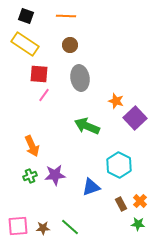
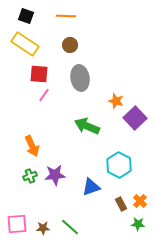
pink square: moved 1 px left, 2 px up
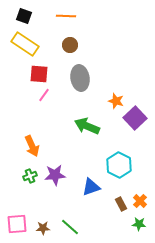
black square: moved 2 px left
green star: moved 1 px right
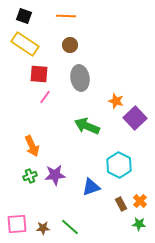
pink line: moved 1 px right, 2 px down
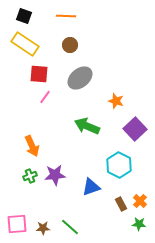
gray ellipse: rotated 60 degrees clockwise
purple square: moved 11 px down
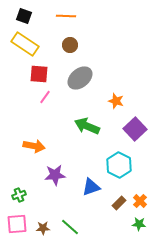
orange arrow: moved 2 px right; rotated 55 degrees counterclockwise
green cross: moved 11 px left, 19 px down
brown rectangle: moved 2 px left, 1 px up; rotated 72 degrees clockwise
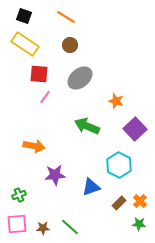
orange line: moved 1 px down; rotated 30 degrees clockwise
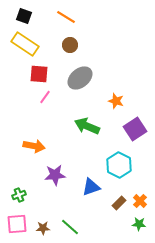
purple square: rotated 10 degrees clockwise
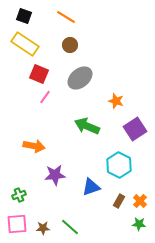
red square: rotated 18 degrees clockwise
brown rectangle: moved 2 px up; rotated 16 degrees counterclockwise
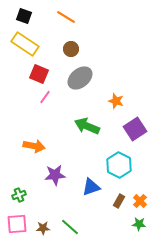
brown circle: moved 1 px right, 4 px down
